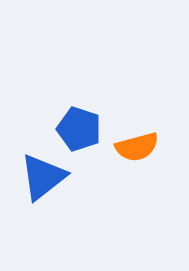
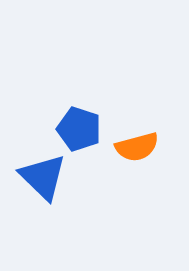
blue triangle: rotated 38 degrees counterclockwise
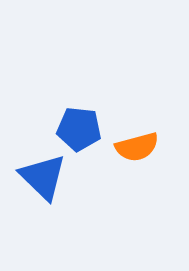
blue pentagon: rotated 12 degrees counterclockwise
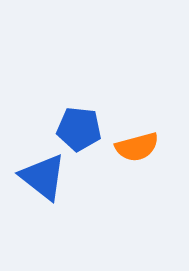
blue triangle: rotated 6 degrees counterclockwise
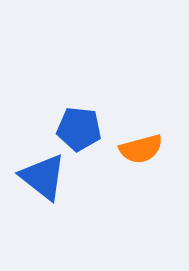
orange semicircle: moved 4 px right, 2 px down
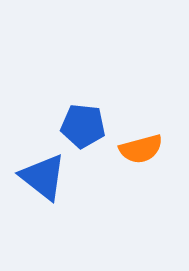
blue pentagon: moved 4 px right, 3 px up
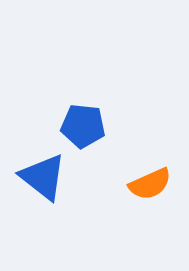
orange semicircle: moved 9 px right, 35 px down; rotated 9 degrees counterclockwise
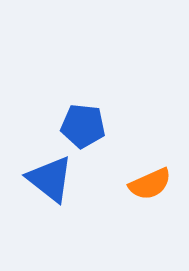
blue triangle: moved 7 px right, 2 px down
